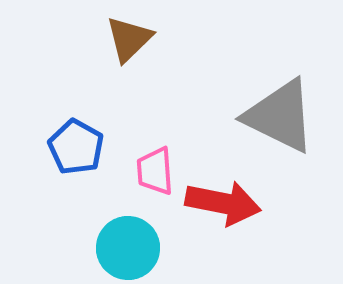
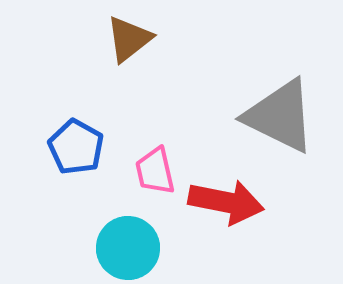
brown triangle: rotated 6 degrees clockwise
pink trapezoid: rotated 9 degrees counterclockwise
red arrow: moved 3 px right, 1 px up
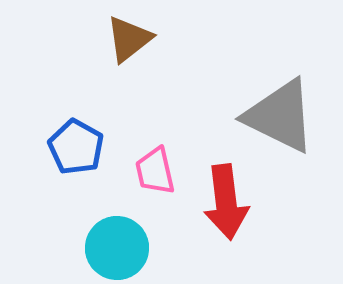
red arrow: rotated 72 degrees clockwise
cyan circle: moved 11 px left
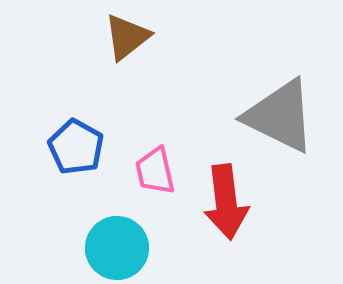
brown triangle: moved 2 px left, 2 px up
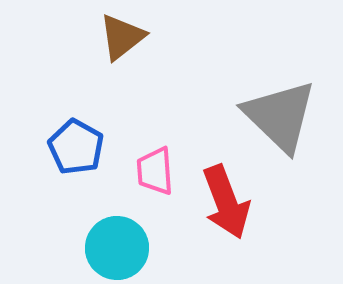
brown triangle: moved 5 px left
gray triangle: rotated 18 degrees clockwise
pink trapezoid: rotated 9 degrees clockwise
red arrow: rotated 14 degrees counterclockwise
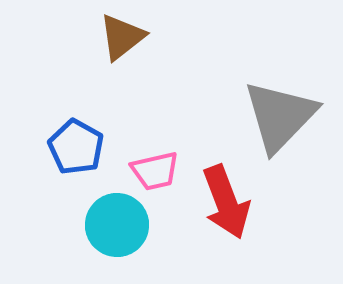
gray triangle: rotated 30 degrees clockwise
pink trapezoid: rotated 99 degrees counterclockwise
cyan circle: moved 23 px up
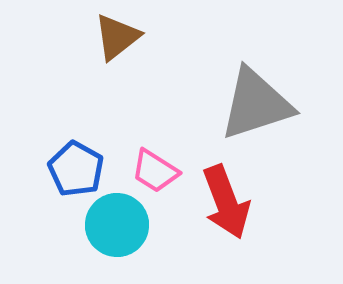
brown triangle: moved 5 px left
gray triangle: moved 24 px left, 12 px up; rotated 28 degrees clockwise
blue pentagon: moved 22 px down
pink trapezoid: rotated 45 degrees clockwise
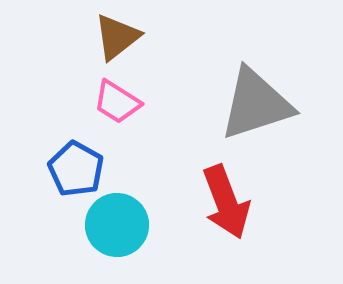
pink trapezoid: moved 38 px left, 69 px up
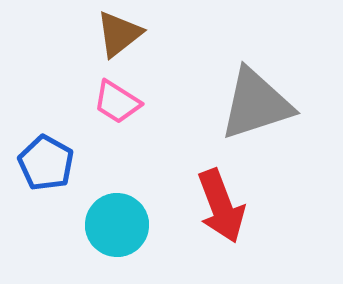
brown triangle: moved 2 px right, 3 px up
blue pentagon: moved 30 px left, 6 px up
red arrow: moved 5 px left, 4 px down
